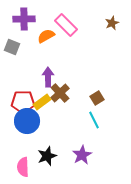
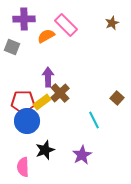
brown square: moved 20 px right; rotated 16 degrees counterclockwise
black star: moved 2 px left, 6 px up
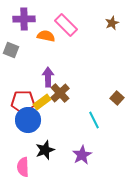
orange semicircle: rotated 42 degrees clockwise
gray square: moved 1 px left, 3 px down
blue circle: moved 1 px right, 1 px up
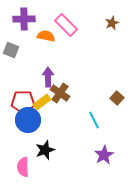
brown cross: rotated 12 degrees counterclockwise
purple star: moved 22 px right
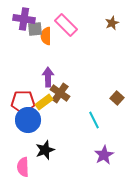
purple cross: rotated 10 degrees clockwise
orange semicircle: rotated 102 degrees counterclockwise
gray square: moved 24 px right, 21 px up; rotated 28 degrees counterclockwise
yellow rectangle: moved 2 px right
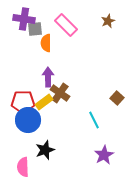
brown star: moved 4 px left, 2 px up
orange semicircle: moved 7 px down
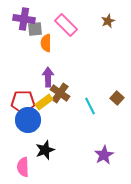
cyan line: moved 4 px left, 14 px up
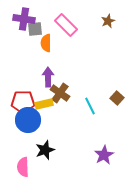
yellow rectangle: moved 2 px down; rotated 24 degrees clockwise
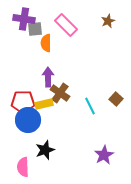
brown square: moved 1 px left, 1 px down
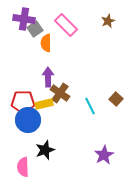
gray square: rotated 28 degrees counterclockwise
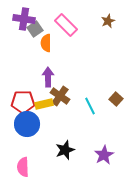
brown cross: moved 3 px down
blue circle: moved 1 px left, 4 px down
black star: moved 20 px right
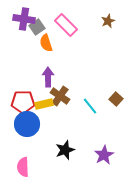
gray square: moved 2 px right, 2 px up
orange semicircle: rotated 18 degrees counterclockwise
cyan line: rotated 12 degrees counterclockwise
